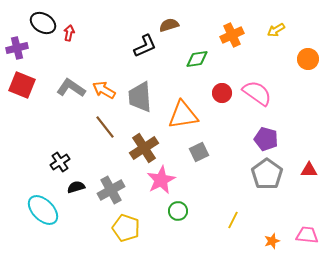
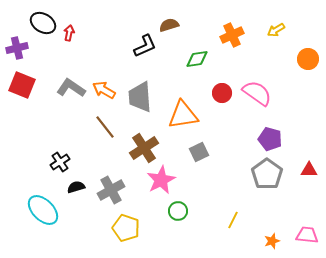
purple pentagon: moved 4 px right
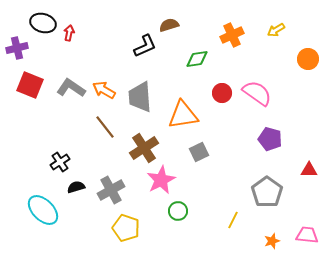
black ellipse: rotated 15 degrees counterclockwise
red square: moved 8 px right
gray pentagon: moved 18 px down
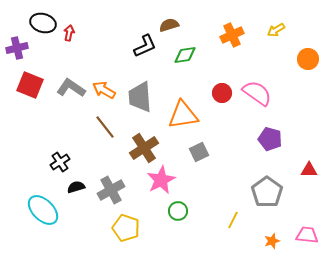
green diamond: moved 12 px left, 4 px up
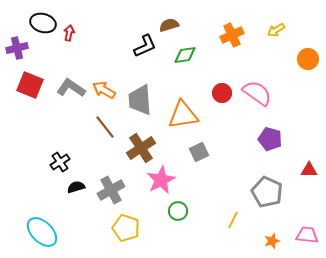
gray trapezoid: moved 3 px down
brown cross: moved 3 px left
gray pentagon: rotated 12 degrees counterclockwise
cyan ellipse: moved 1 px left, 22 px down
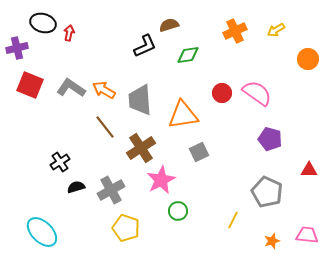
orange cross: moved 3 px right, 4 px up
green diamond: moved 3 px right
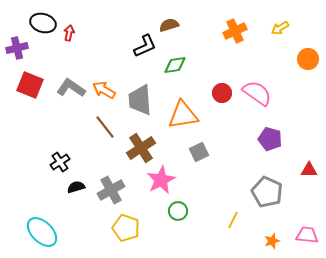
yellow arrow: moved 4 px right, 2 px up
green diamond: moved 13 px left, 10 px down
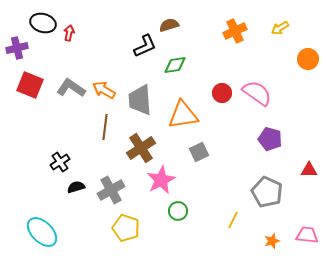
brown line: rotated 45 degrees clockwise
